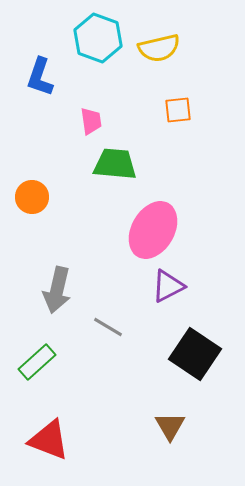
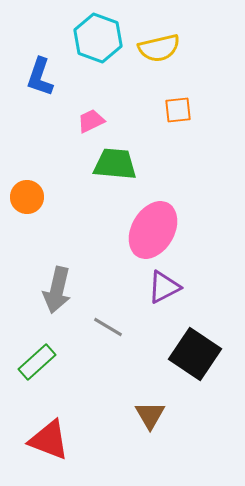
pink trapezoid: rotated 108 degrees counterclockwise
orange circle: moved 5 px left
purple triangle: moved 4 px left, 1 px down
brown triangle: moved 20 px left, 11 px up
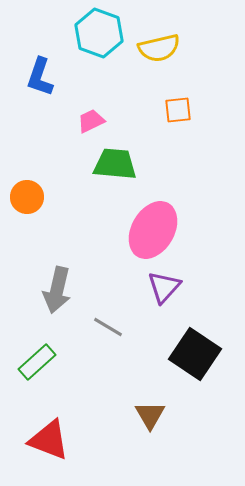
cyan hexagon: moved 1 px right, 5 px up
purple triangle: rotated 21 degrees counterclockwise
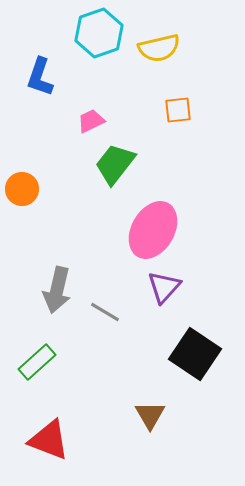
cyan hexagon: rotated 21 degrees clockwise
green trapezoid: rotated 57 degrees counterclockwise
orange circle: moved 5 px left, 8 px up
gray line: moved 3 px left, 15 px up
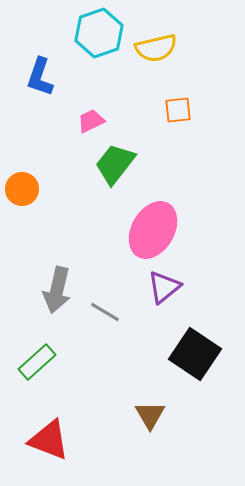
yellow semicircle: moved 3 px left
purple triangle: rotated 9 degrees clockwise
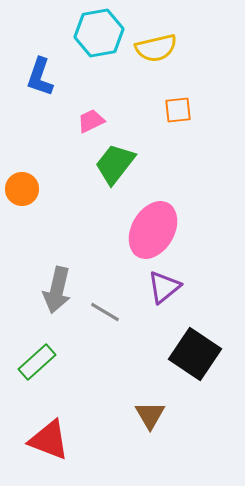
cyan hexagon: rotated 9 degrees clockwise
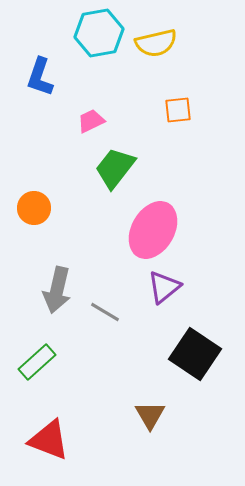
yellow semicircle: moved 5 px up
green trapezoid: moved 4 px down
orange circle: moved 12 px right, 19 px down
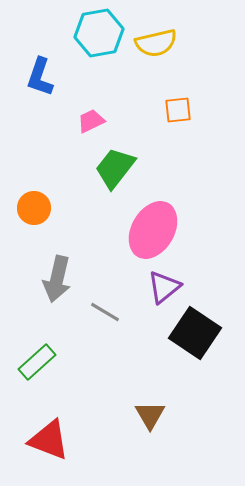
gray arrow: moved 11 px up
black square: moved 21 px up
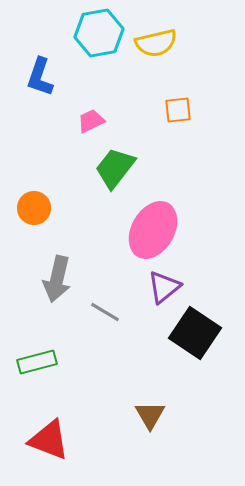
green rectangle: rotated 27 degrees clockwise
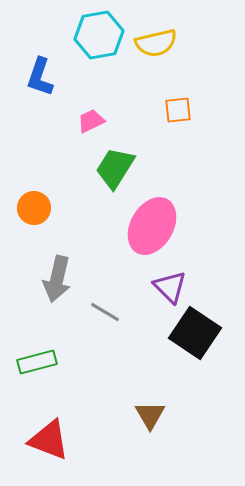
cyan hexagon: moved 2 px down
green trapezoid: rotated 6 degrees counterclockwise
pink ellipse: moved 1 px left, 4 px up
purple triangle: moved 6 px right; rotated 36 degrees counterclockwise
